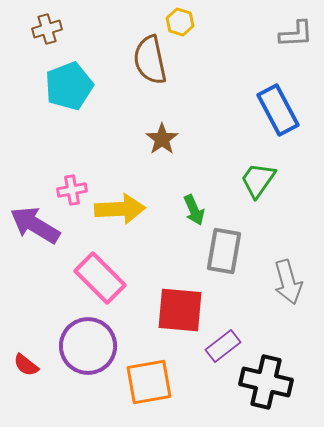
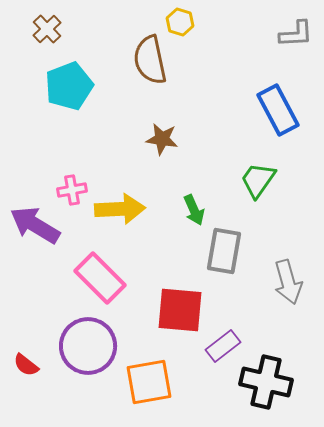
brown cross: rotated 28 degrees counterclockwise
brown star: rotated 28 degrees counterclockwise
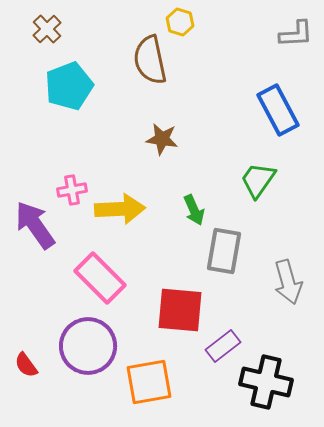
purple arrow: rotated 24 degrees clockwise
red semicircle: rotated 16 degrees clockwise
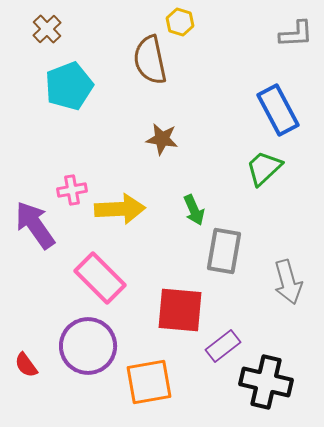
green trapezoid: moved 6 px right, 12 px up; rotated 12 degrees clockwise
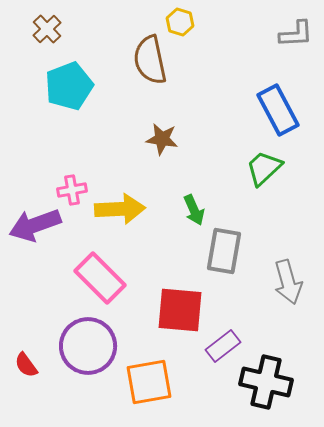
purple arrow: rotated 75 degrees counterclockwise
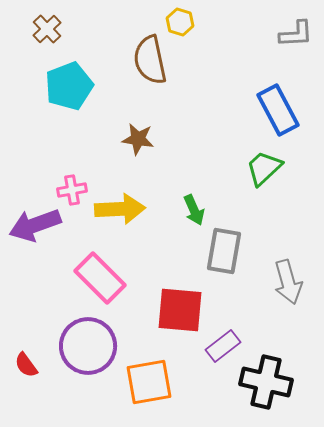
brown star: moved 24 px left
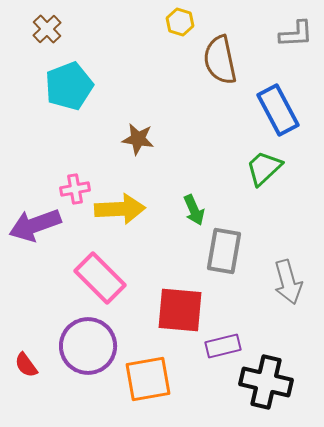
brown semicircle: moved 70 px right
pink cross: moved 3 px right, 1 px up
purple rectangle: rotated 24 degrees clockwise
orange square: moved 1 px left, 3 px up
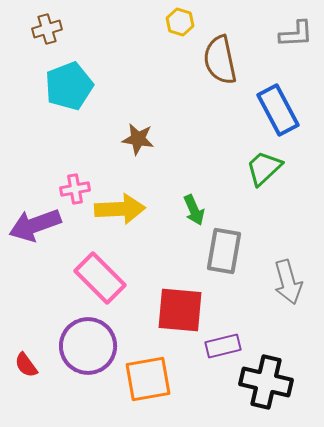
brown cross: rotated 28 degrees clockwise
